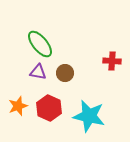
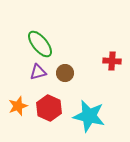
purple triangle: rotated 24 degrees counterclockwise
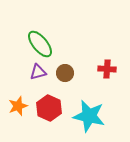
red cross: moved 5 px left, 8 px down
